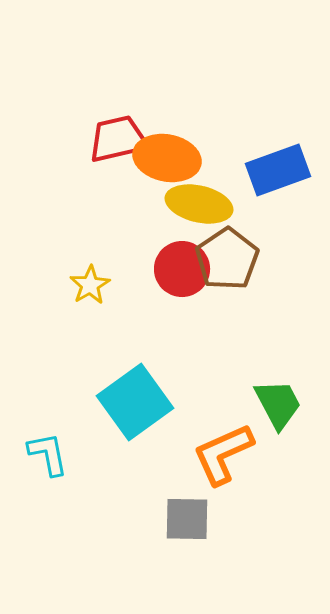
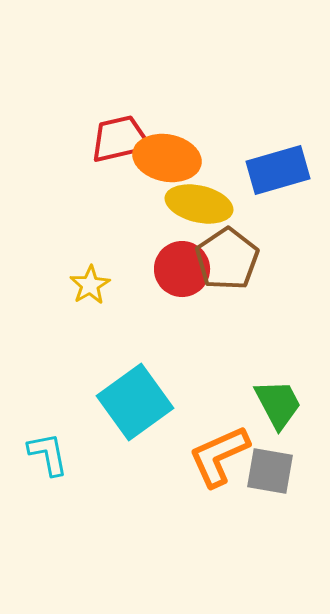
red trapezoid: moved 2 px right
blue rectangle: rotated 4 degrees clockwise
orange L-shape: moved 4 px left, 2 px down
gray square: moved 83 px right, 48 px up; rotated 9 degrees clockwise
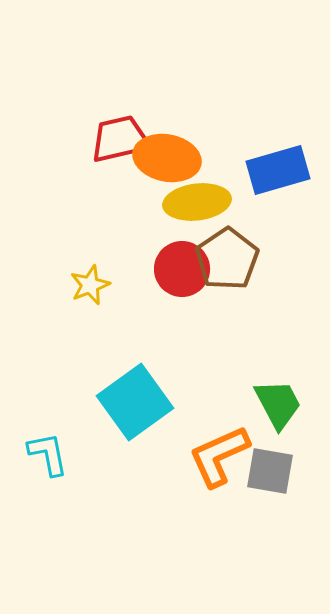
yellow ellipse: moved 2 px left, 2 px up; rotated 20 degrees counterclockwise
yellow star: rotated 9 degrees clockwise
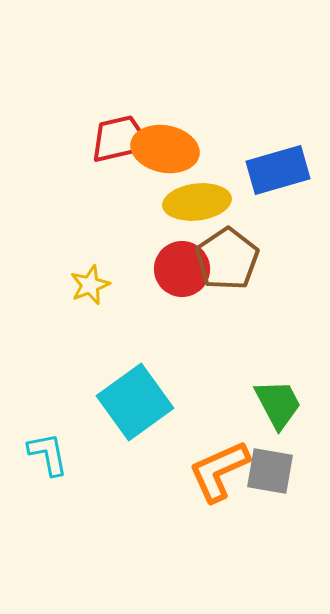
orange ellipse: moved 2 px left, 9 px up
orange L-shape: moved 15 px down
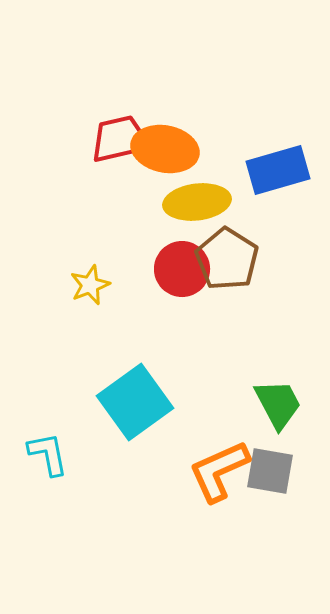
brown pentagon: rotated 6 degrees counterclockwise
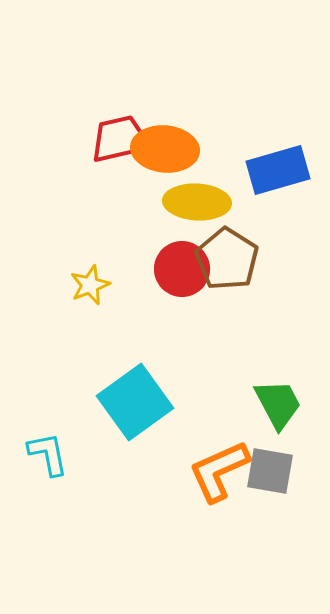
orange ellipse: rotated 6 degrees counterclockwise
yellow ellipse: rotated 10 degrees clockwise
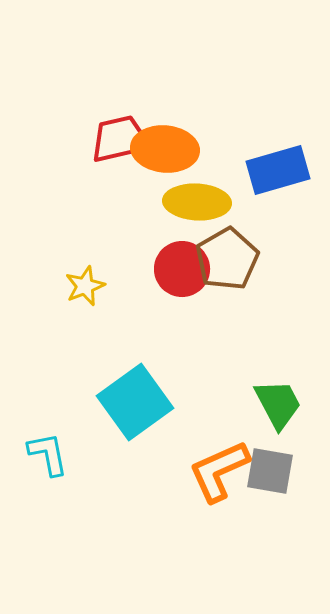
brown pentagon: rotated 10 degrees clockwise
yellow star: moved 5 px left, 1 px down
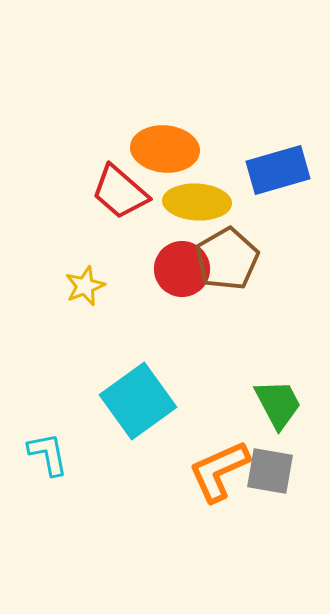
red trapezoid: moved 53 px down; rotated 126 degrees counterclockwise
cyan square: moved 3 px right, 1 px up
